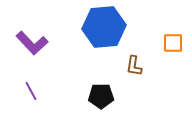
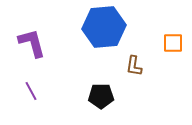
purple L-shape: rotated 152 degrees counterclockwise
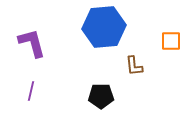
orange square: moved 2 px left, 2 px up
brown L-shape: rotated 15 degrees counterclockwise
purple line: rotated 42 degrees clockwise
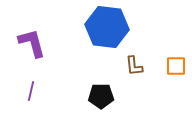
blue hexagon: moved 3 px right; rotated 12 degrees clockwise
orange square: moved 5 px right, 25 px down
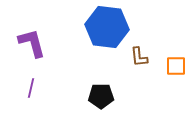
brown L-shape: moved 5 px right, 9 px up
purple line: moved 3 px up
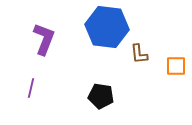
purple L-shape: moved 12 px right, 4 px up; rotated 36 degrees clockwise
brown L-shape: moved 3 px up
black pentagon: rotated 10 degrees clockwise
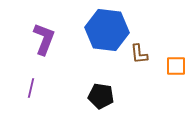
blue hexagon: moved 3 px down
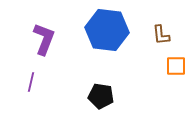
brown L-shape: moved 22 px right, 19 px up
purple line: moved 6 px up
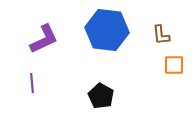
purple L-shape: rotated 44 degrees clockwise
orange square: moved 2 px left, 1 px up
purple line: moved 1 px right, 1 px down; rotated 18 degrees counterclockwise
black pentagon: rotated 20 degrees clockwise
